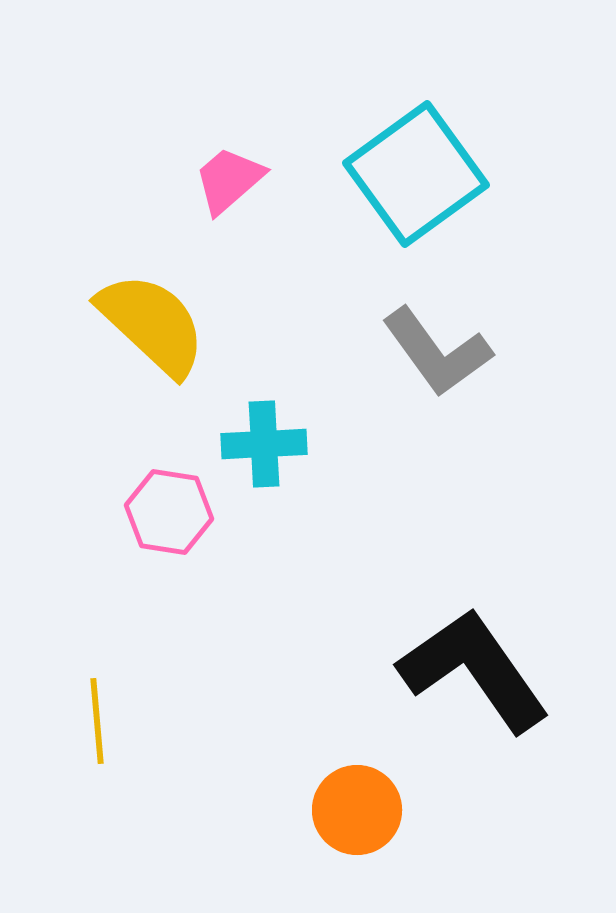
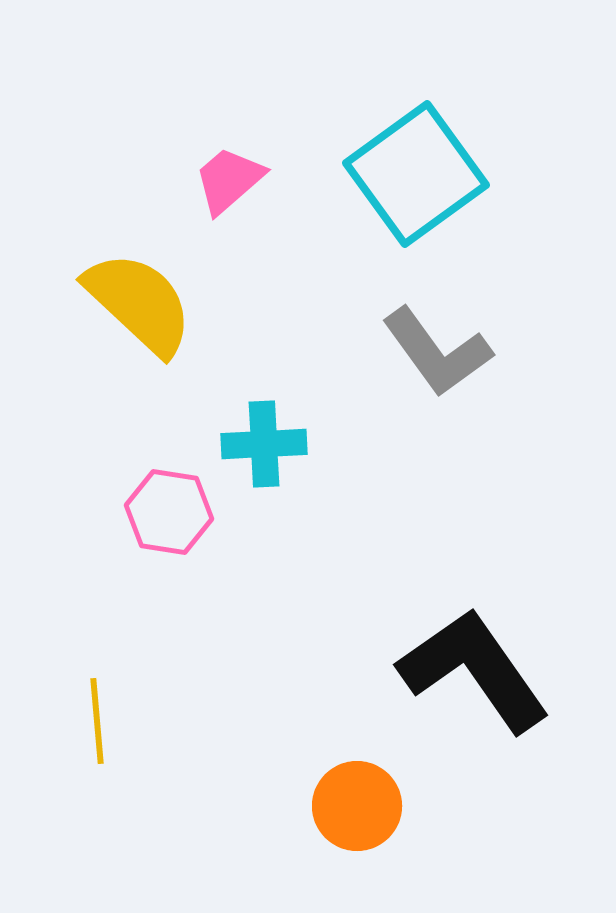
yellow semicircle: moved 13 px left, 21 px up
orange circle: moved 4 px up
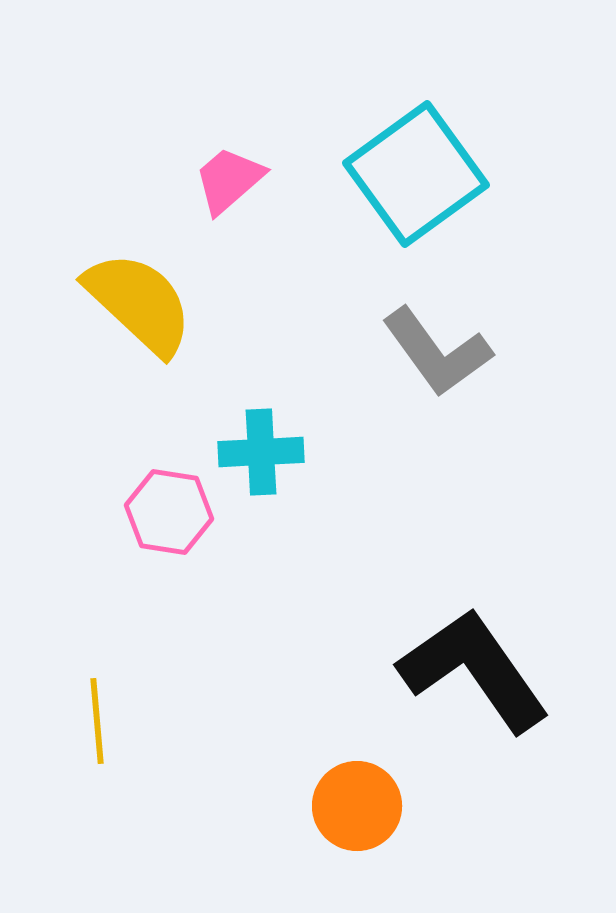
cyan cross: moved 3 px left, 8 px down
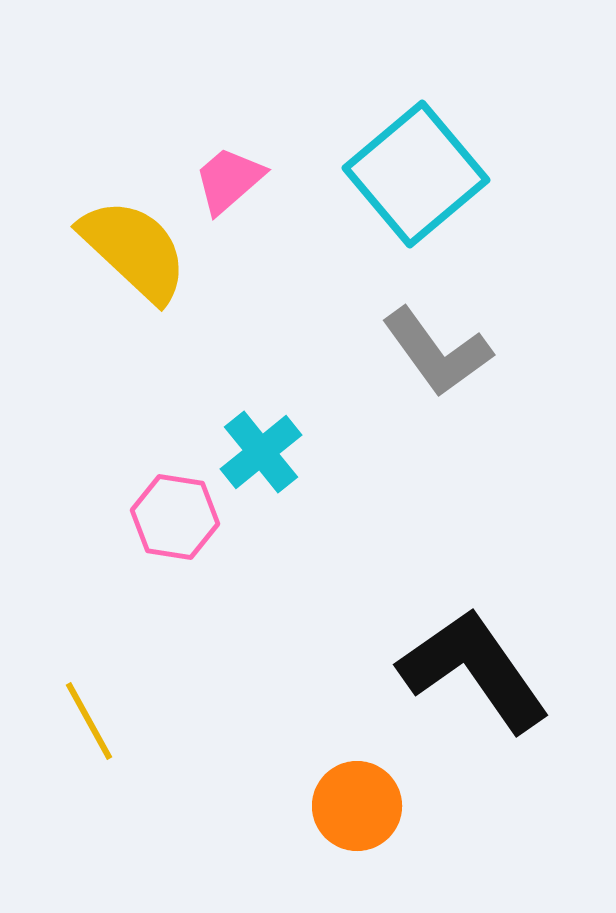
cyan square: rotated 4 degrees counterclockwise
yellow semicircle: moved 5 px left, 53 px up
cyan cross: rotated 36 degrees counterclockwise
pink hexagon: moved 6 px right, 5 px down
yellow line: moved 8 px left; rotated 24 degrees counterclockwise
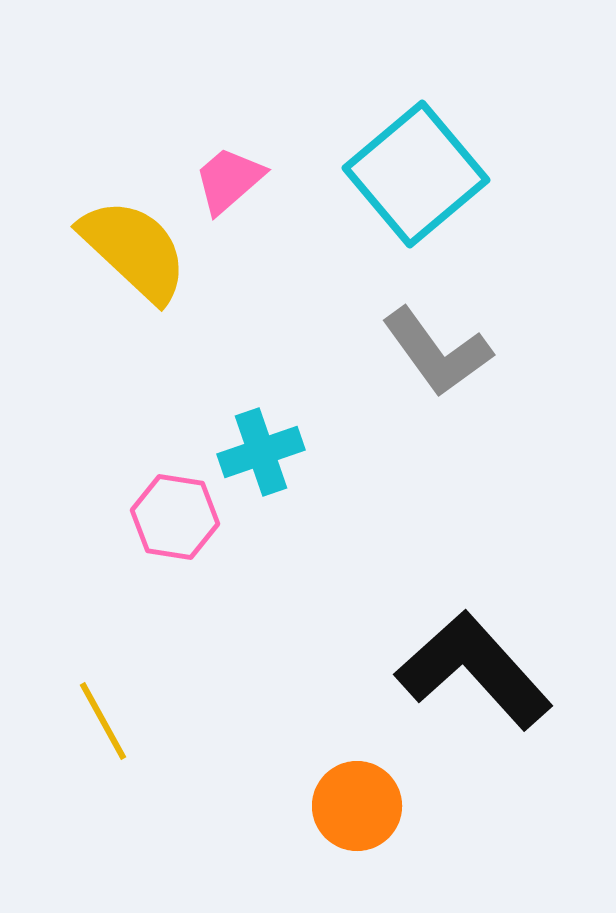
cyan cross: rotated 20 degrees clockwise
black L-shape: rotated 7 degrees counterclockwise
yellow line: moved 14 px right
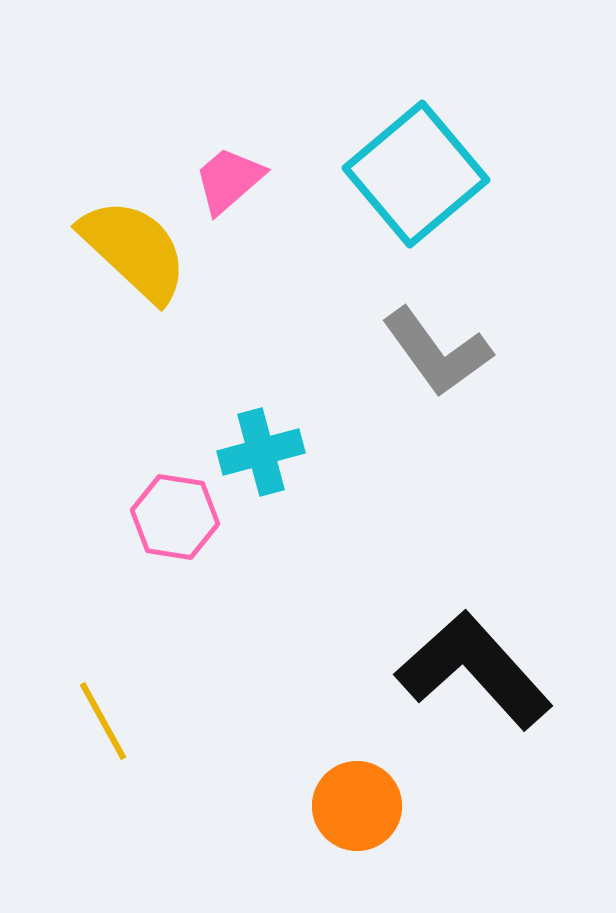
cyan cross: rotated 4 degrees clockwise
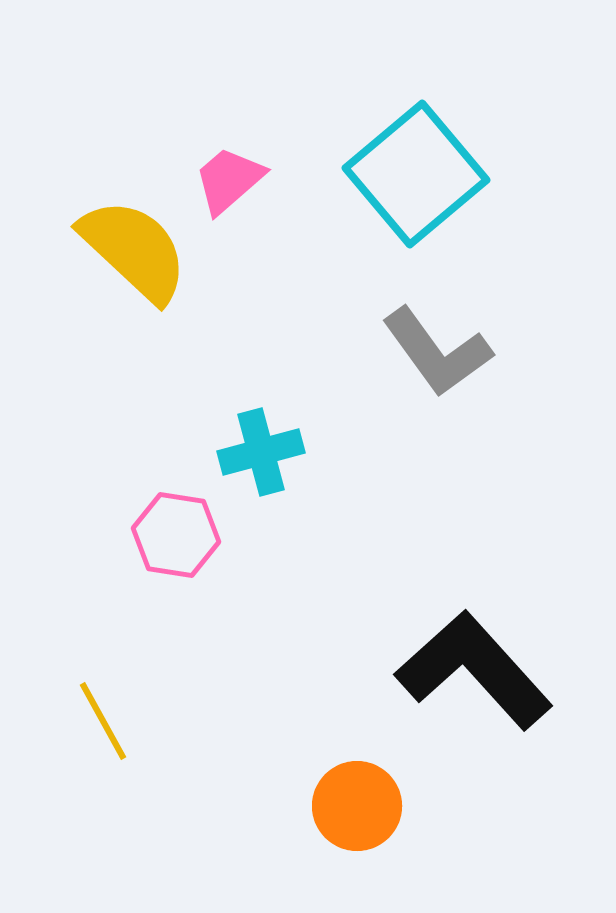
pink hexagon: moved 1 px right, 18 px down
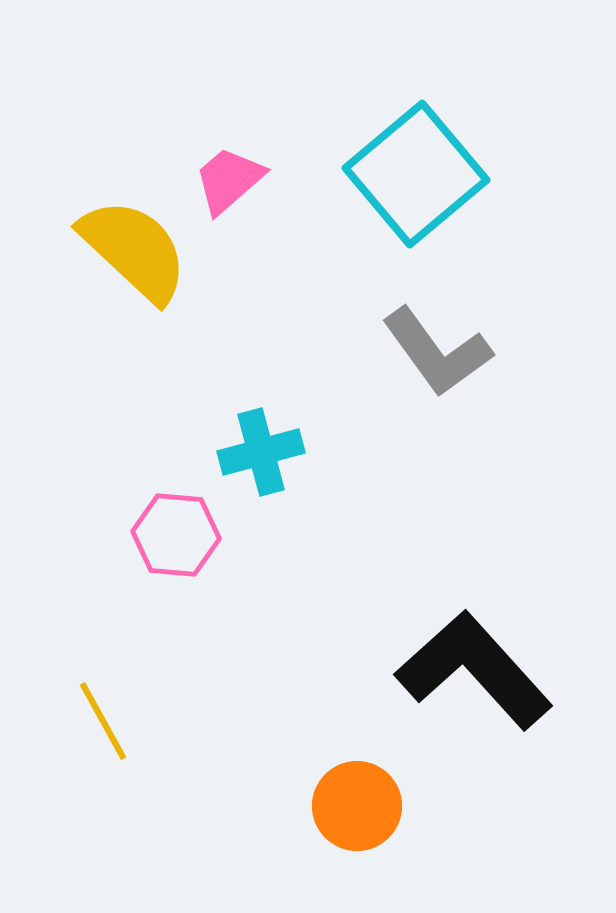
pink hexagon: rotated 4 degrees counterclockwise
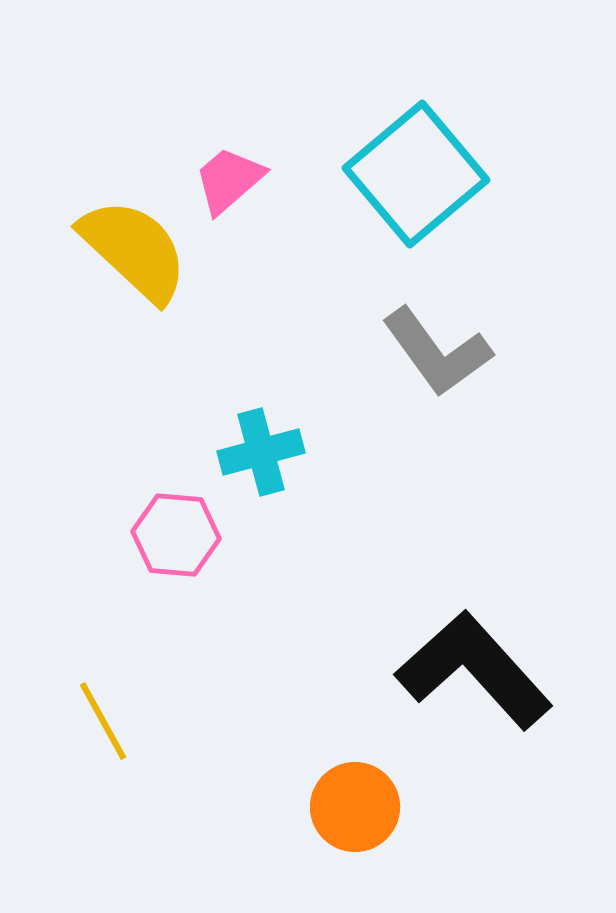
orange circle: moved 2 px left, 1 px down
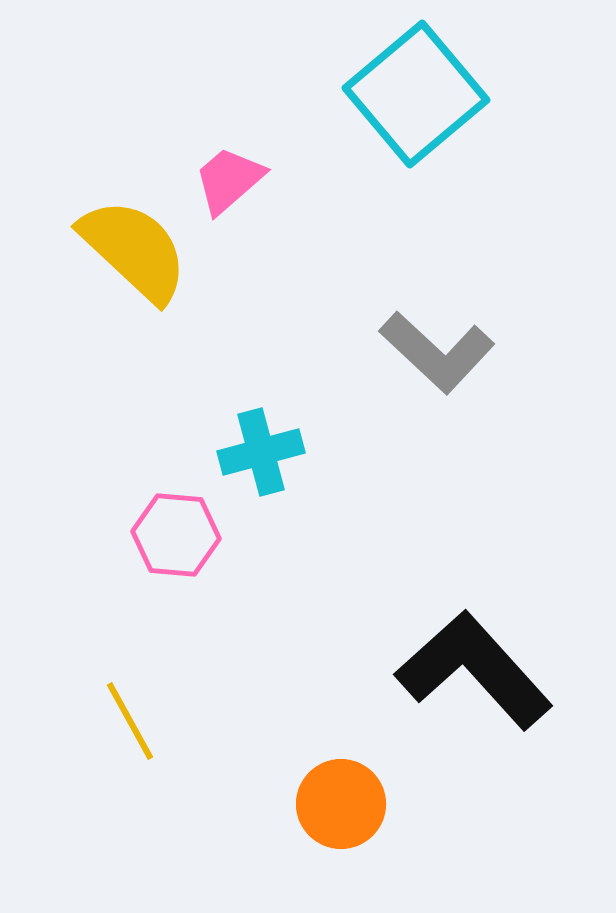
cyan square: moved 80 px up
gray L-shape: rotated 11 degrees counterclockwise
yellow line: moved 27 px right
orange circle: moved 14 px left, 3 px up
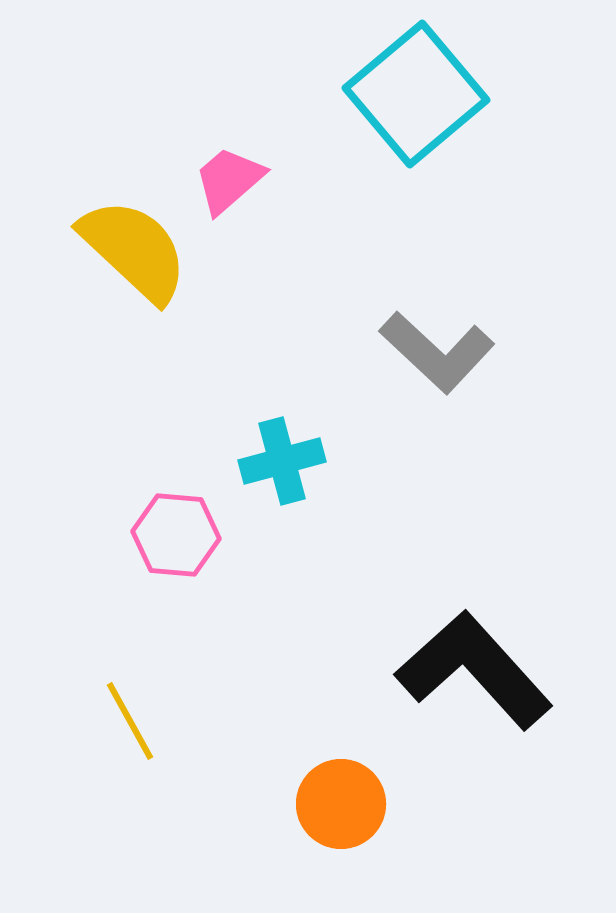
cyan cross: moved 21 px right, 9 px down
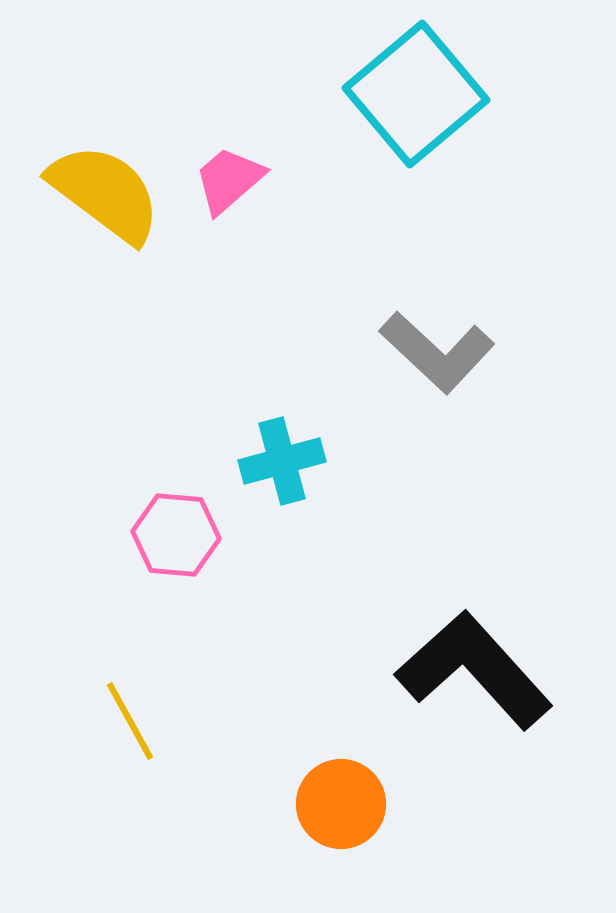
yellow semicircle: moved 29 px left, 57 px up; rotated 6 degrees counterclockwise
